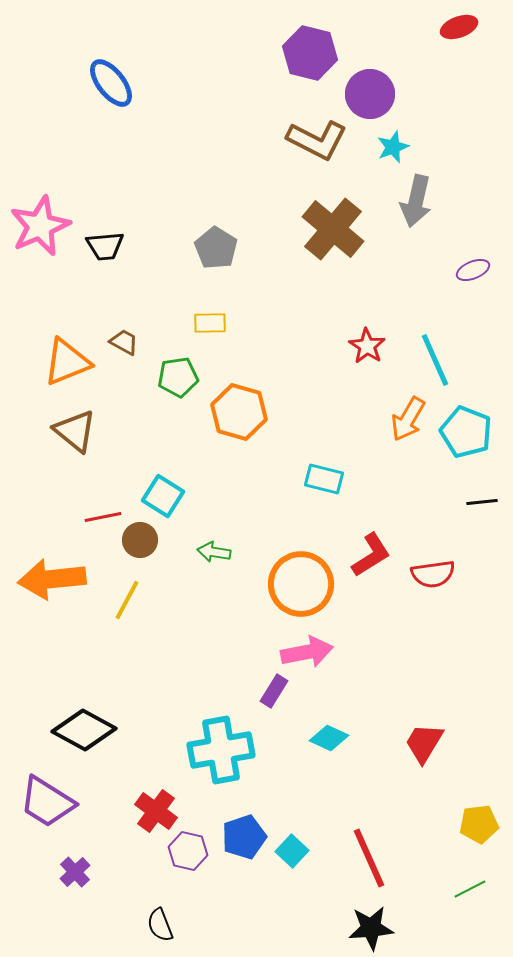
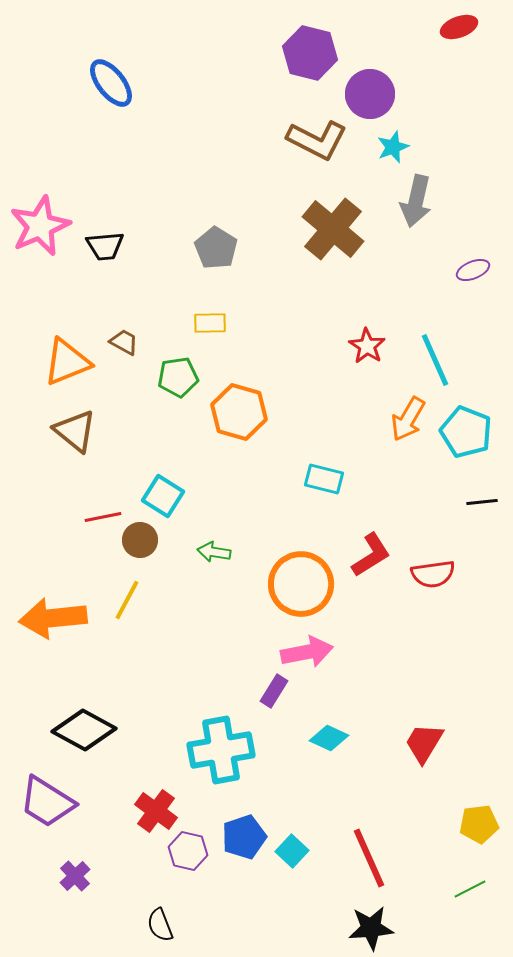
orange arrow at (52, 579): moved 1 px right, 39 px down
purple cross at (75, 872): moved 4 px down
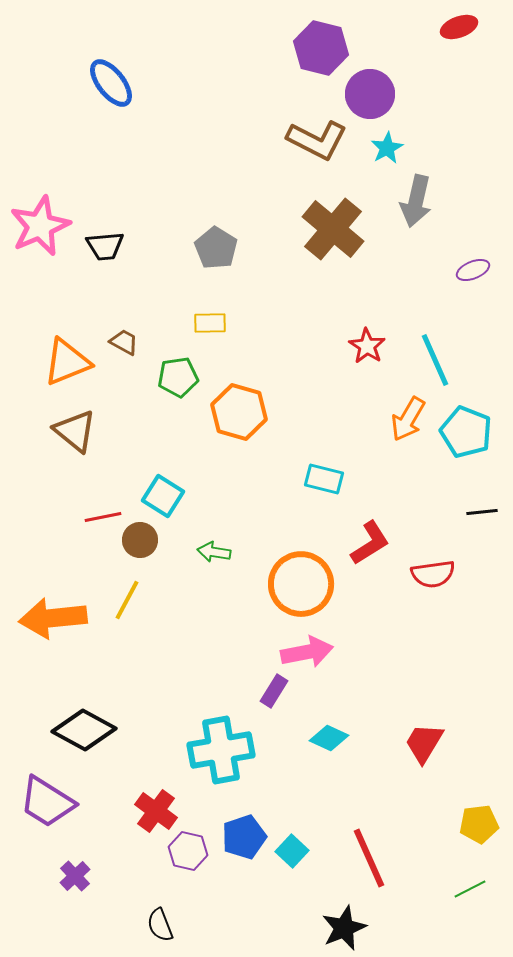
purple hexagon at (310, 53): moved 11 px right, 5 px up
cyan star at (393, 147): moved 6 px left, 1 px down; rotated 8 degrees counterclockwise
black line at (482, 502): moved 10 px down
red L-shape at (371, 555): moved 1 px left, 12 px up
black star at (371, 928): moved 27 px left; rotated 18 degrees counterclockwise
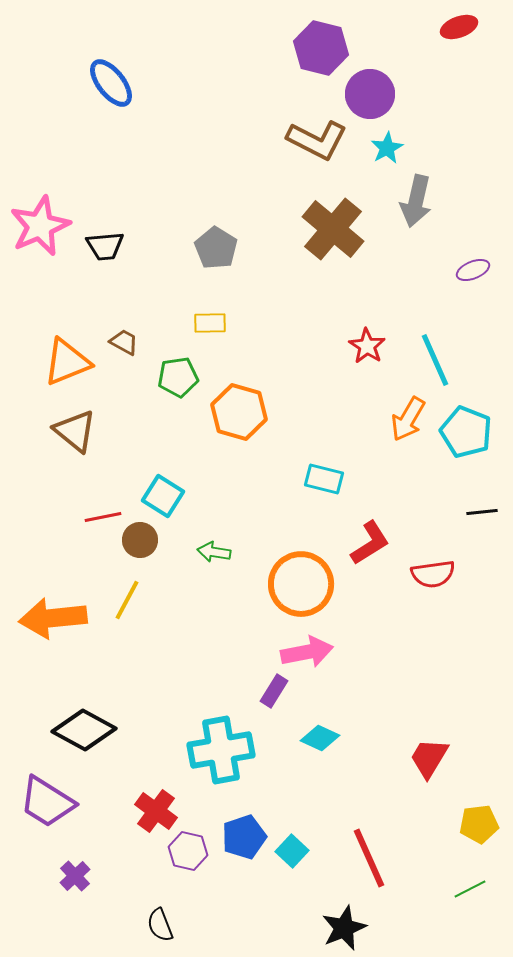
cyan diamond at (329, 738): moved 9 px left
red trapezoid at (424, 743): moved 5 px right, 15 px down
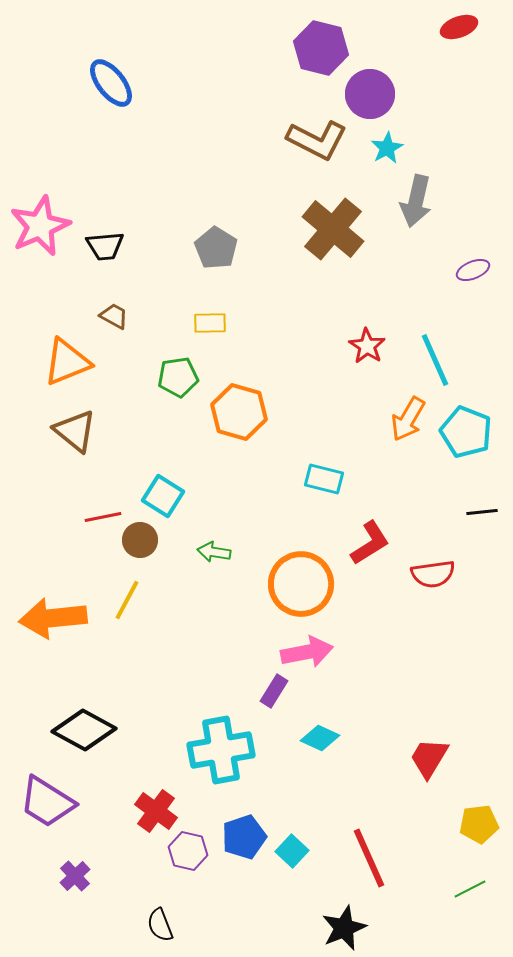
brown trapezoid at (124, 342): moved 10 px left, 26 px up
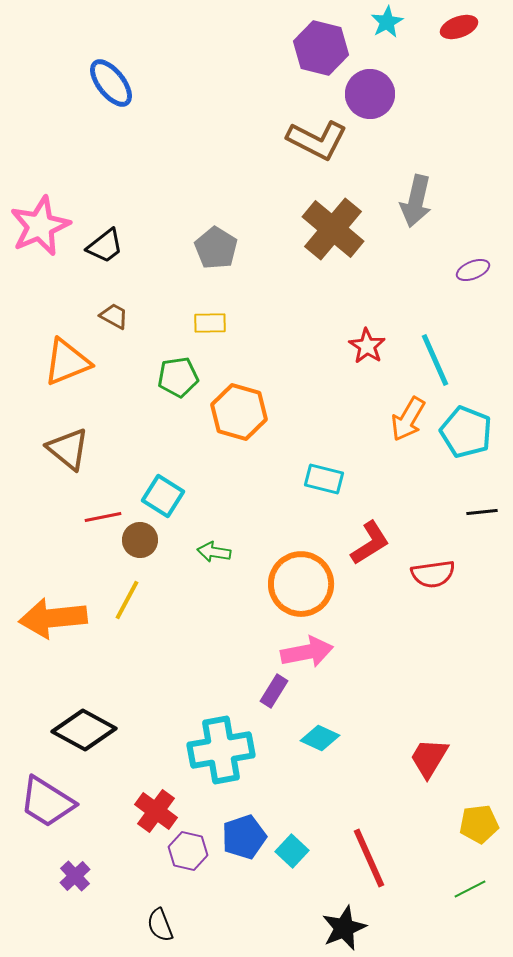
cyan star at (387, 148): moved 126 px up
black trapezoid at (105, 246): rotated 33 degrees counterclockwise
brown triangle at (75, 431): moved 7 px left, 18 px down
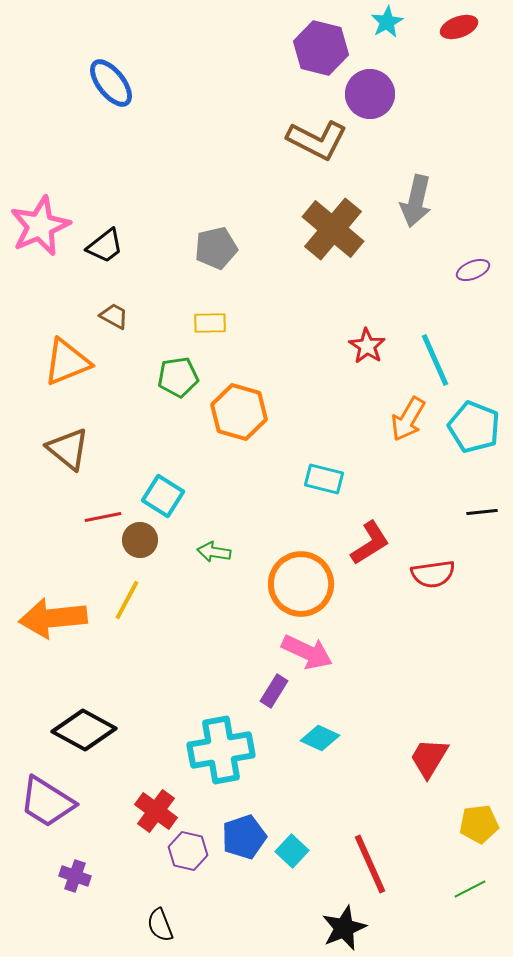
gray pentagon at (216, 248): rotated 27 degrees clockwise
cyan pentagon at (466, 432): moved 8 px right, 5 px up
pink arrow at (307, 652): rotated 36 degrees clockwise
red line at (369, 858): moved 1 px right, 6 px down
purple cross at (75, 876): rotated 28 degrees counterclockwise
